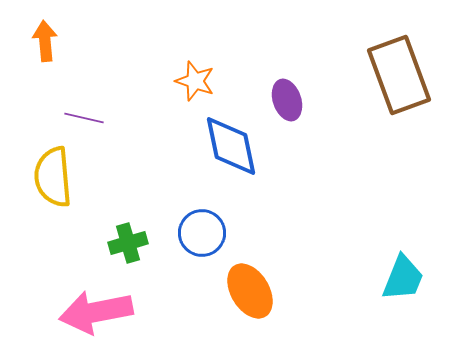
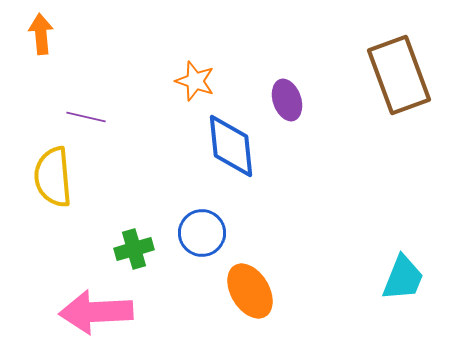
orange arrow: moved 4 px left, 7 px up
purple line: moved 2 px right, 1 px up
blue diamond: rotated 6 degrees clockwise
green cross: moved 6 px right, 6 px down
pink arrow: rotated 8 degrees clockwise
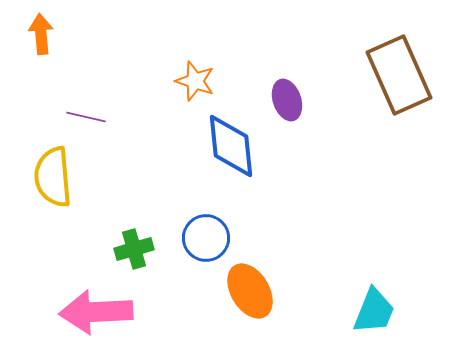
brown rectangle: rotated 4 degrees counterclockwise
blue circle: moved 4 px right, 5 px down
cyan trapezoid: moved 29 px left, 33 px down
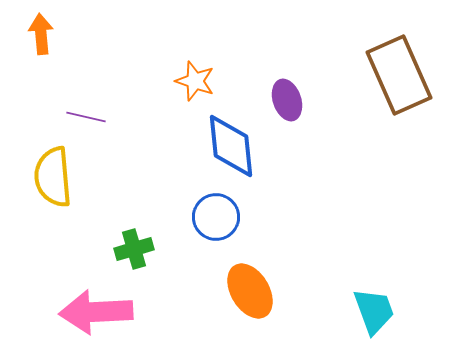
blue circle: moved 10 px right, 21 px up
cyan trapezoid: rotated 42 degrees counterclockwise
